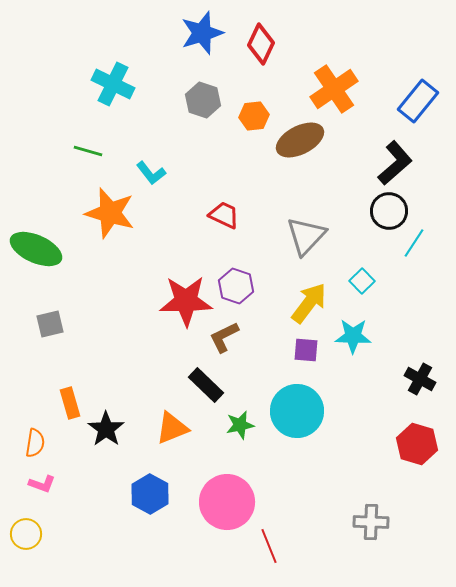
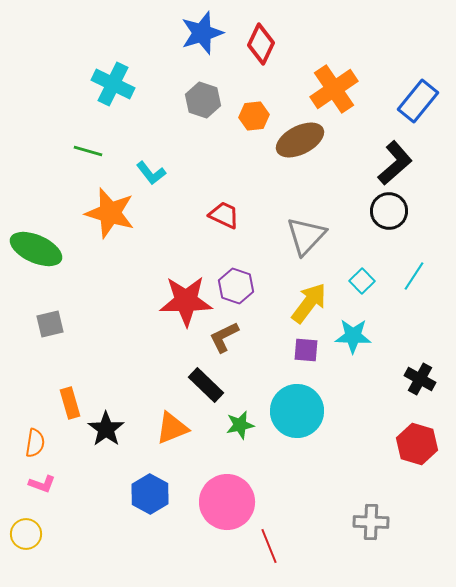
cyan line: moved 33 px down
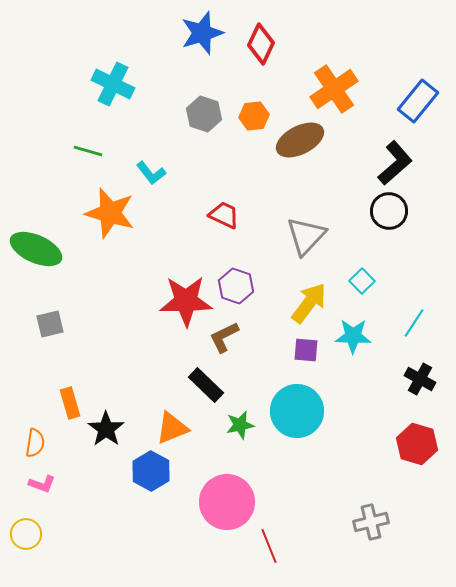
gray hexagon: moved 1 px right, 14 px down
cyan line: moved 47 px down
blue hexagon: moved 1 px right, 23 px up
gray cross: rotated 16 degrees counterclockwise
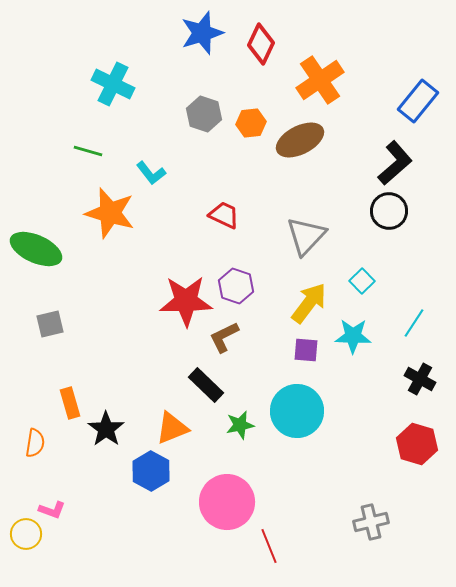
orange cross: moved 14 px left, 9 px up
orange hexagon: moved 3 px left, 7 px down
pink L-shape: moved 10 px right, 26 px down
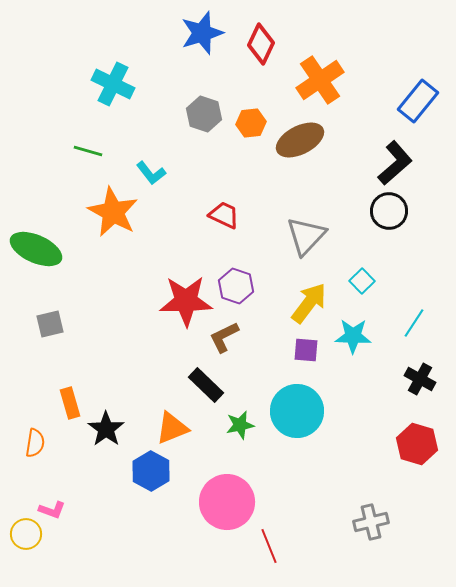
orange star: moved 3 px right, 1 px up; rotated 12 degrees clockwise
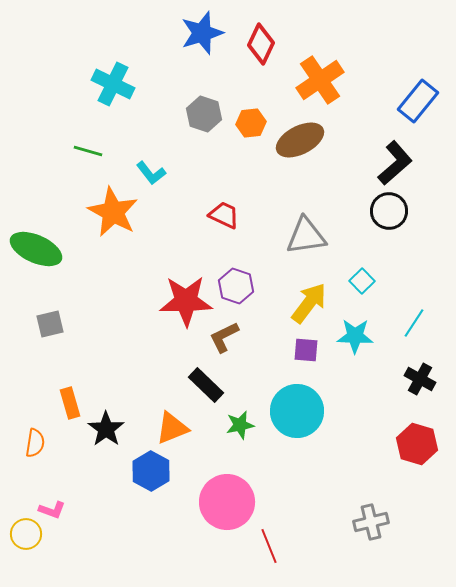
gray triangle: rotated 39 degrees clockwise
cyan star: moved 2 px right
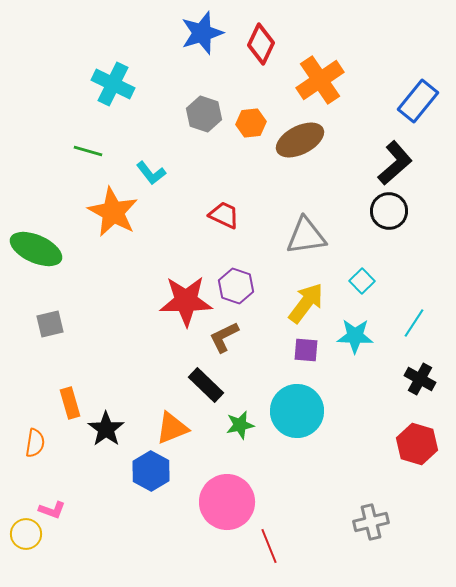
yellow arrow: moved 3 px left
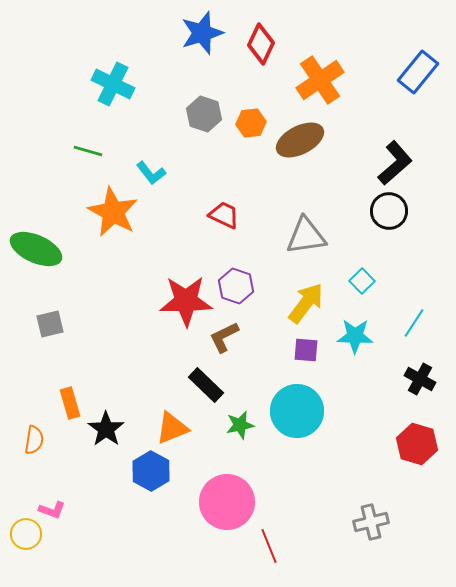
blue rectangle: moved 29 px up
orange semicircle: moved 1 px left, 3 px up
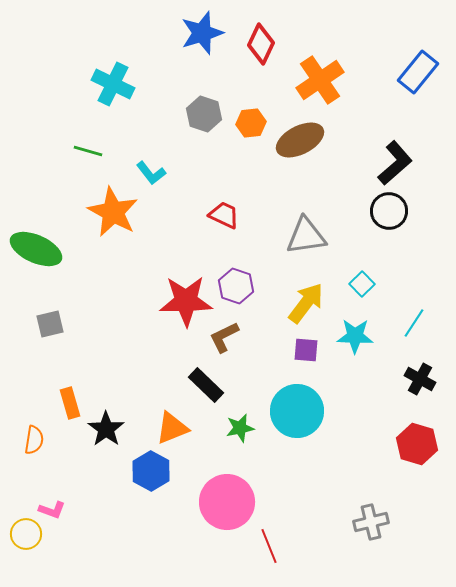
cyan square: moved 3 px down
green star: moved 3 px down
